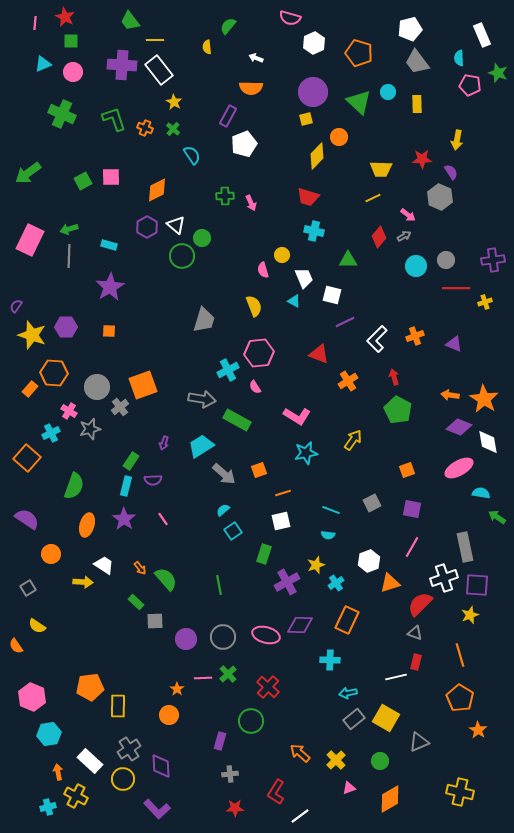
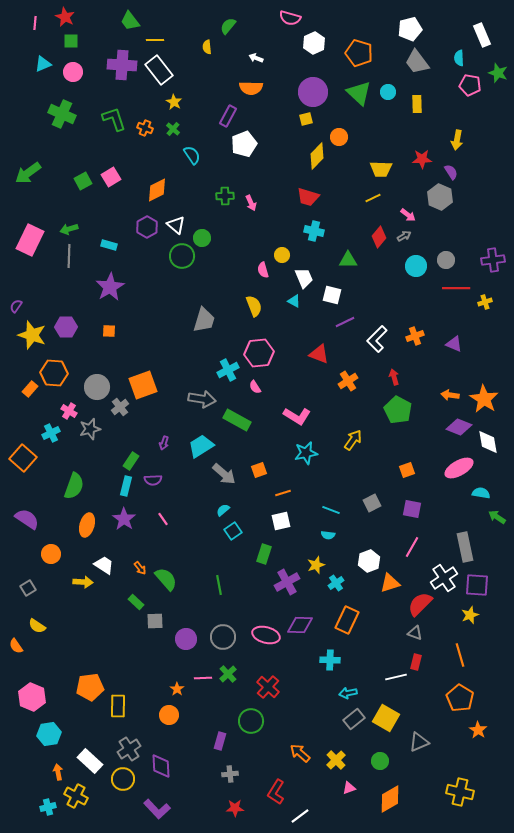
green triangle at (359, 102): moved 9 px up
pink square at (111, 177): rotated 30 degrees counterclockwise
orange square at (27, 458): moved 4 px left
white cross at (444, 578): rotated 16 degrees counterclockwise
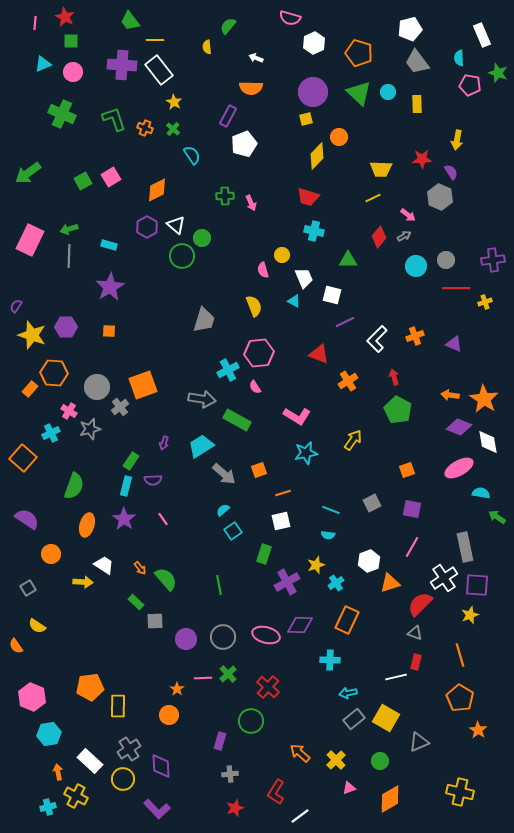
red star at (235, 808): rotated 18 degrees counterclockwise
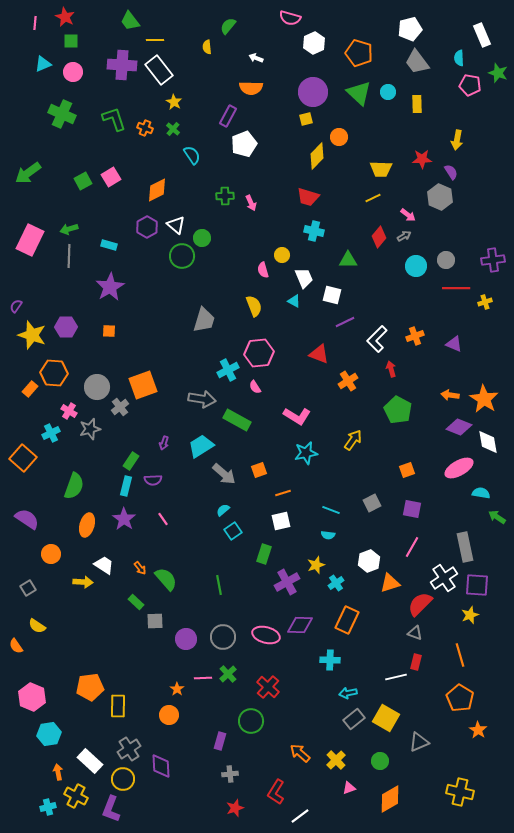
red arrow at (394, 377): moved 3 px left, 8 px up
purple L-shape at (157, 809): moved 46 px left; rotated 64 degrees clockwise
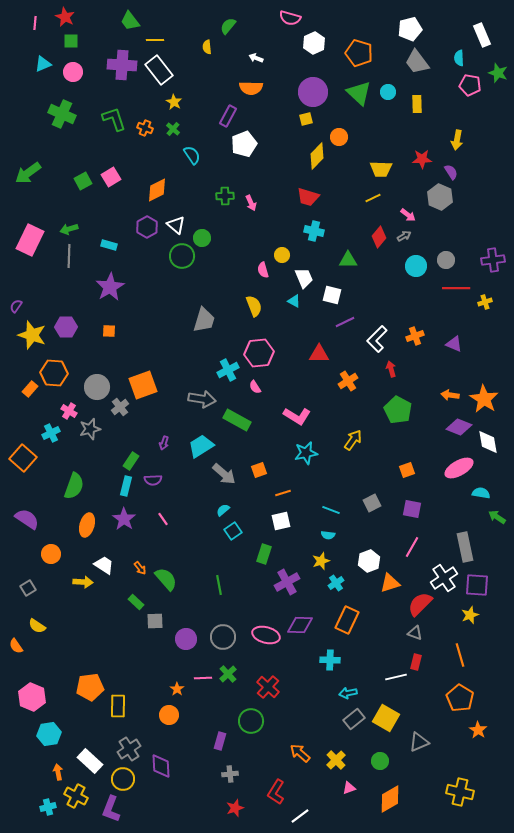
red triangle at (319, 354): rotated 20 degrees counterclockwise
yellow star at (316, 565): moved 5 px right, 4 px up
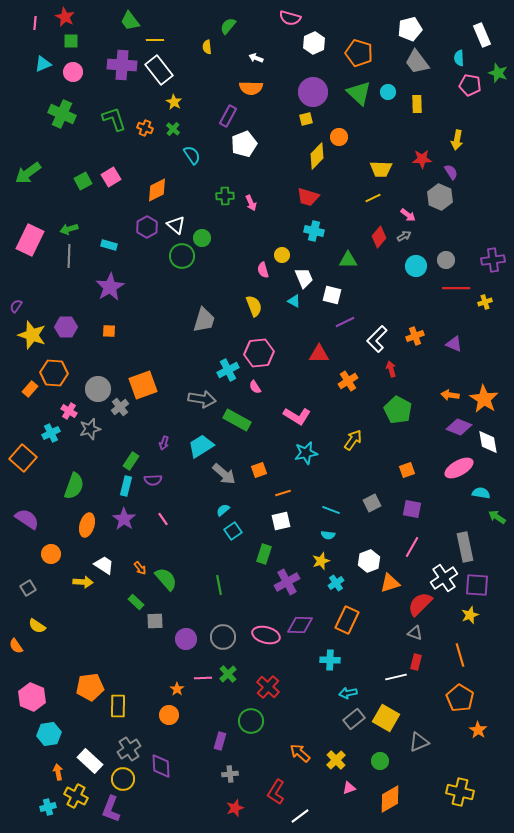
gray circle at (97, 387): moved 1 px right, 2 px down
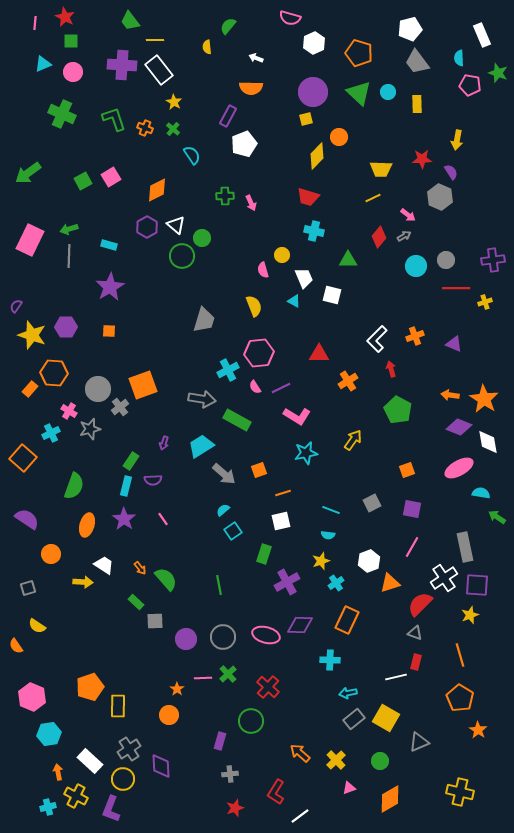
purple line at (345, 322): moved 64 px left, 66 px down
gray square at (28, 588): rotated 14 degrees clockwise
orange pentagon at (90, 687): rotated 12 degrees counterclockwise
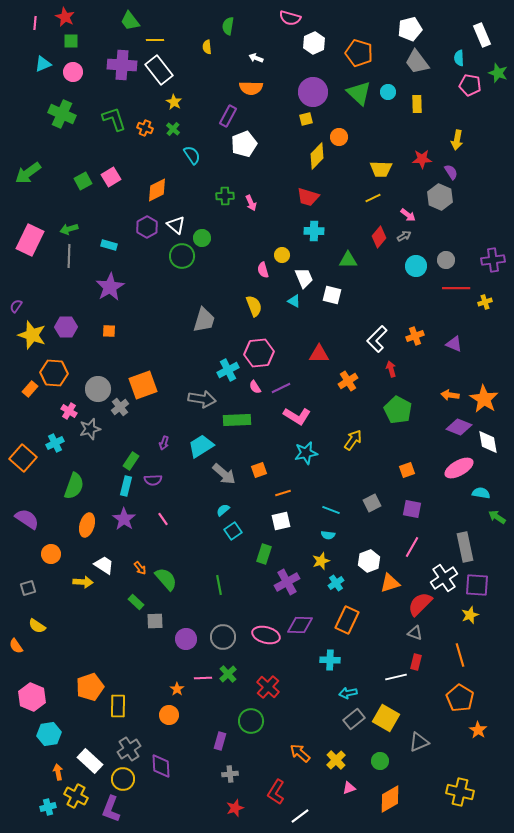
green semicircle at (228, 26): rotated 30 degrees counterclockwise
cyan cross at (314, 231): rotated 12 degrees counterclockwise
green rectangle at (237, 420): rotated 32 degrees counterclockwise
cyan cross at (51, 433): moved 4 px right, 10 px down
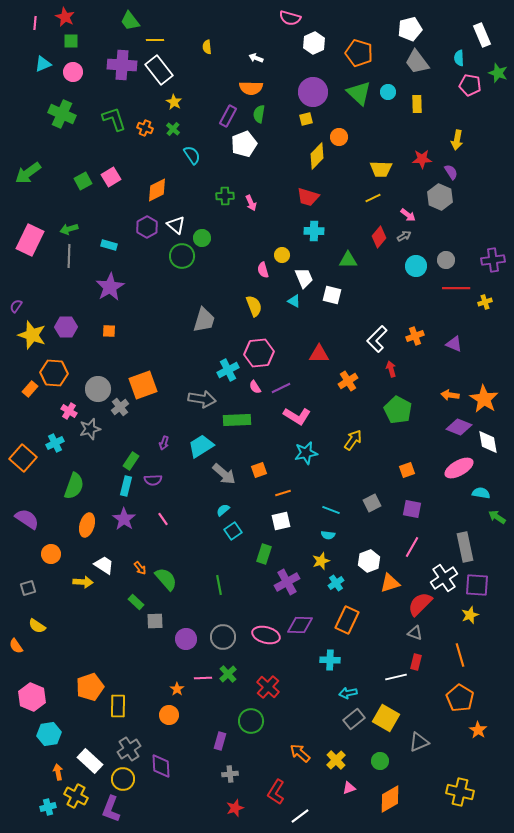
green semicircle at (228, 26): moved 31 px right, 88 px down
